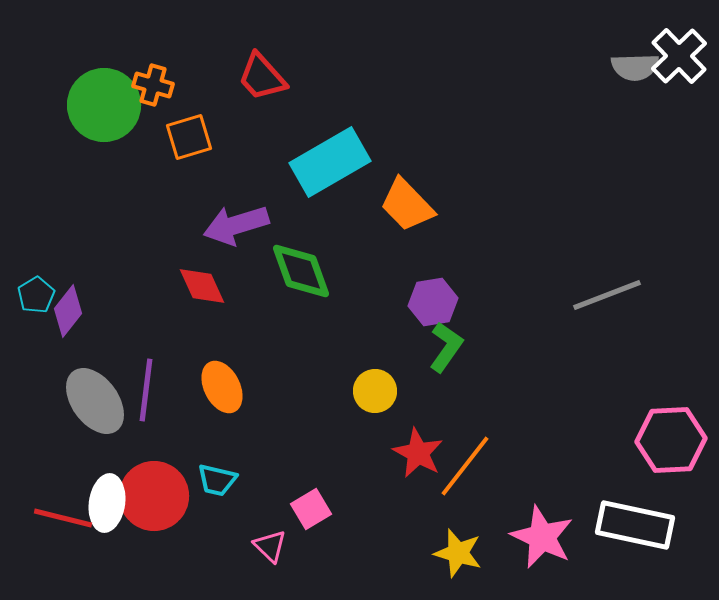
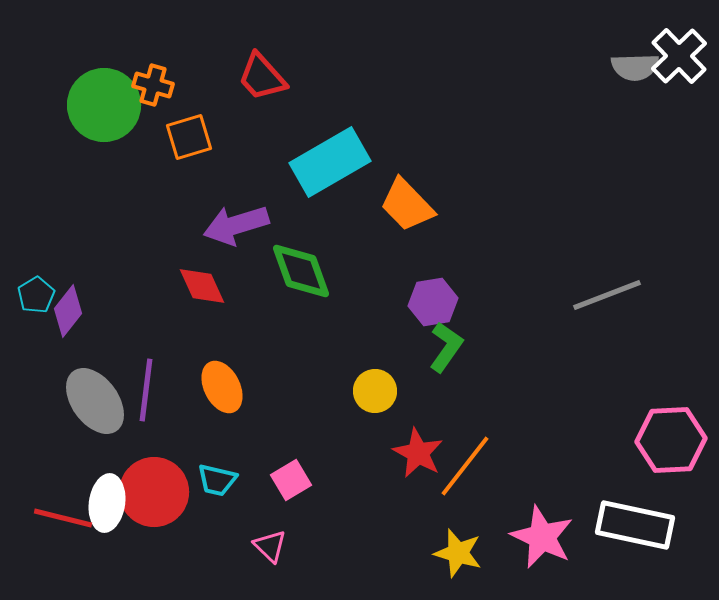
red circle: moved 4 px up
pink square: moved 20 px left, 29 px up
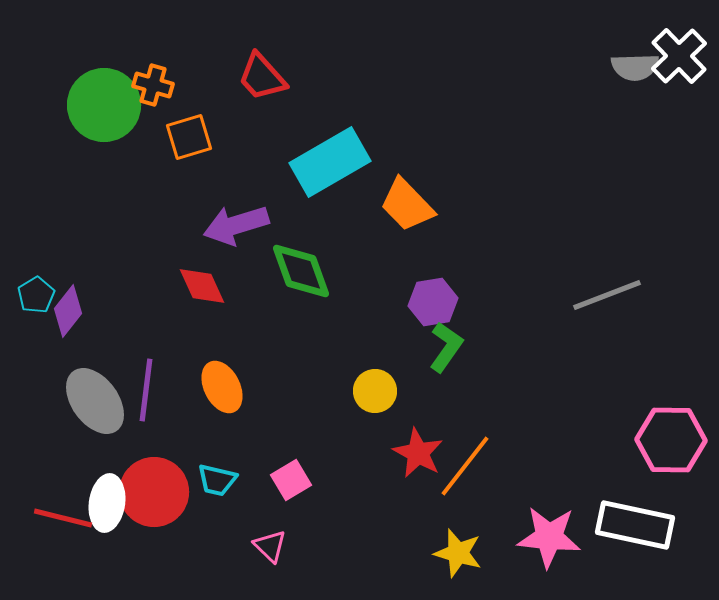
pink hexagon: rotated 4 degrees clockwise
pink star: moved 7 px right; rotated 20 degrees counterclockwise
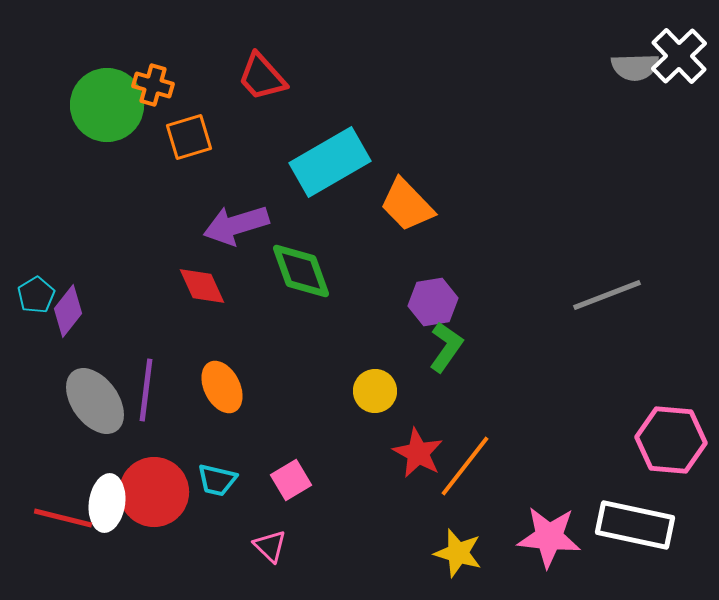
green circle: moved 3 px right
pink hexagon: rotated 4 degrees clockwise
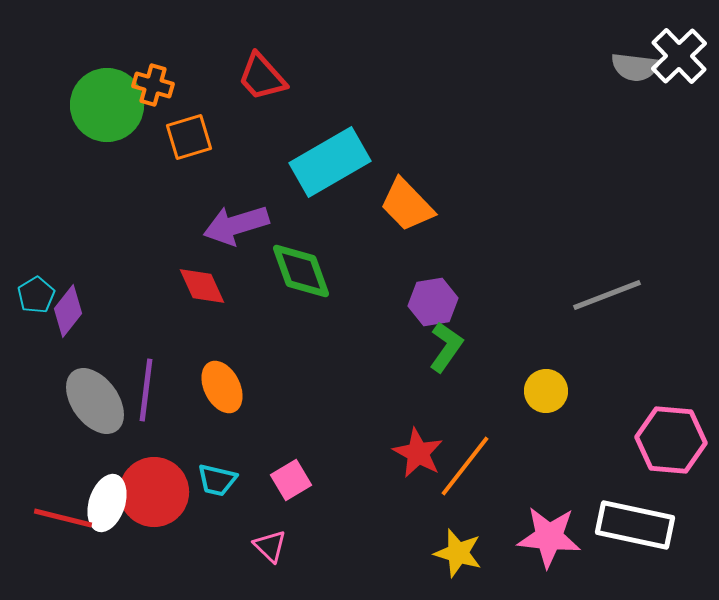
gray semicircle: rotated 9 degrees clockwise
yellow circle: moved 171 px right
white ellipse: rotated 10 degrees clockwise
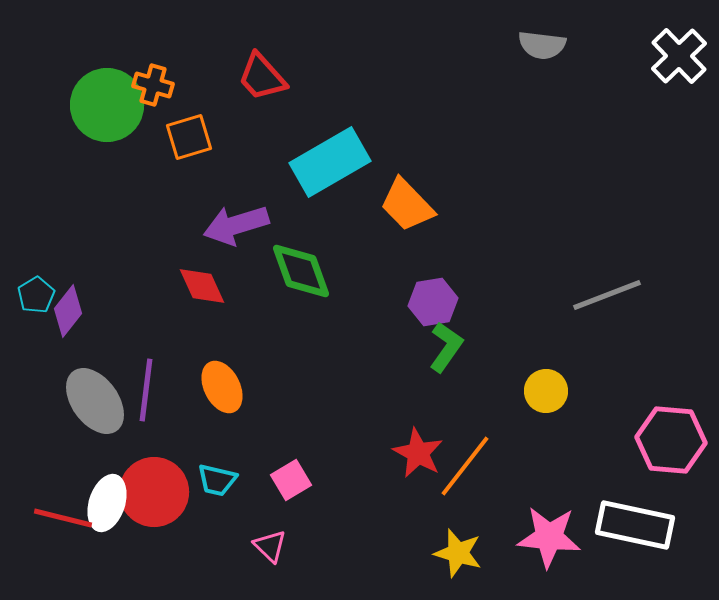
gray semicircle: moved 93 px left, 22 px up
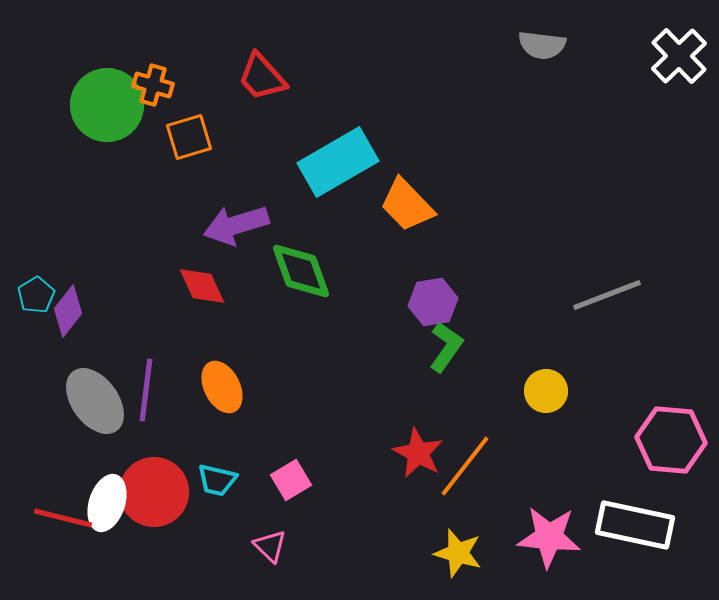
cyan rectangle: moved 8 px right
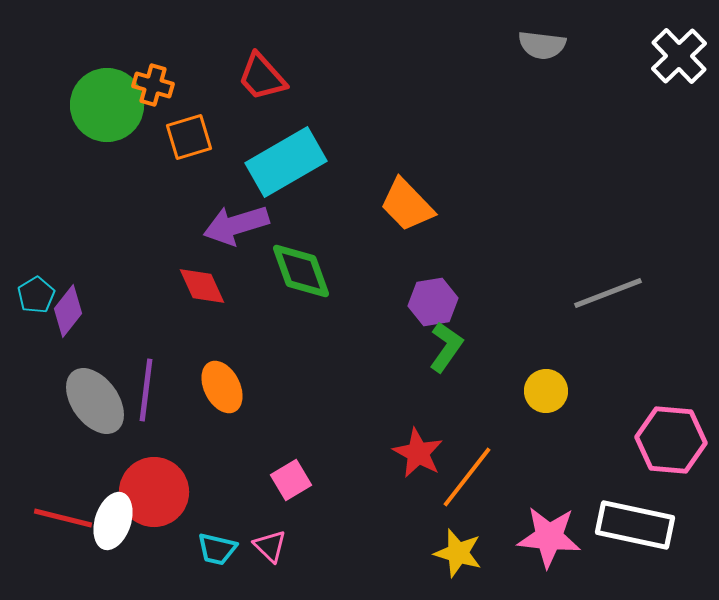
cyan rectangle: moved 52 px left
gray line: moved 1 px right, 2 px up
orange line: moved 2 px right, 11 px down
cyan trapezoid: moved 69 px down
white ellipse: moved 6 px right, 18 px down
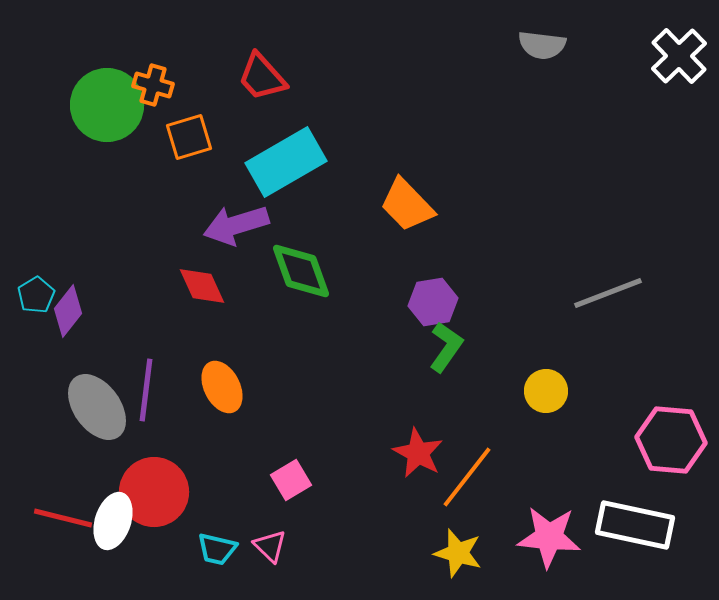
gray ellipse: moved 2 px right, 6 px down
